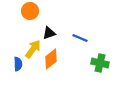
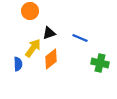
yellow arrow: moved 1 px up
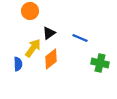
black triangle: rotated 16 degrees counterclockwise
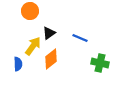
yellow arrow: moved 2 px up
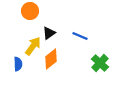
blue line: moved 2 px up
green cross: rotated 30 degrees clockwise
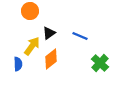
yellow arrow: moved 1 px left
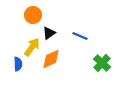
orange circle: moved 3 px right, 4 px down
yellow arrow: moved 1 px down
orange diamond: rotated 15 degrees clockwise
green cross: moved 2 px right
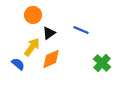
blue line: moved 1 px right, 6 px up
blue semicircle: rotated 48 degrees counterclockwise
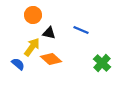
black triangle: rotated 48 degrees clockwise
orange diamond: rotated 65 degrees clockwise
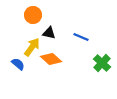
blue line: moved 7 px down
